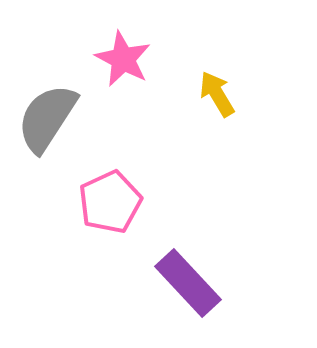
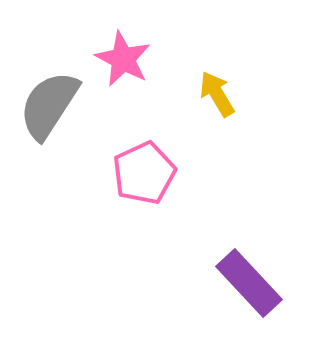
gray semicircle: moved 2 px right, 13 px up
pink pentagon: moved 34 px right, 29 px up
purple rectangle: moved 61 px right
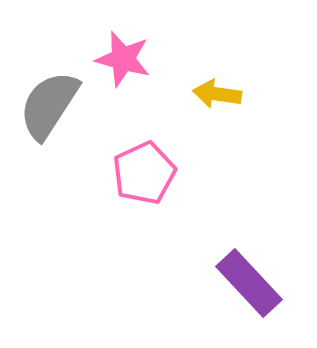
pink star: rotated 12 degrees counterclockwise
yellow arrow: rotated 51 degrees counterclockwise
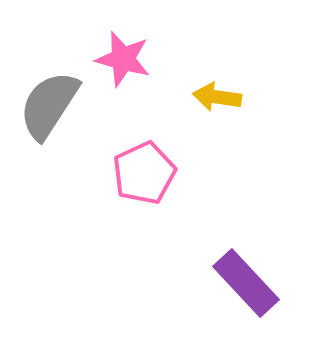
yellow arrow: moved 3 px down
purple rectangle: moved 3 px left
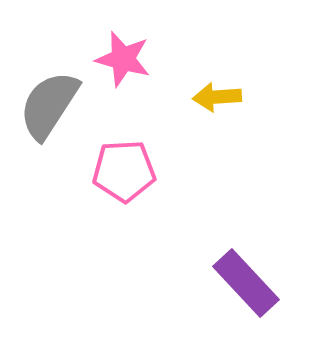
yellow arrow: rotated 12 degrees counterclockwise
pink pentagon: moved 20 px left, 2 px up; rotated 22 degrees clockwise
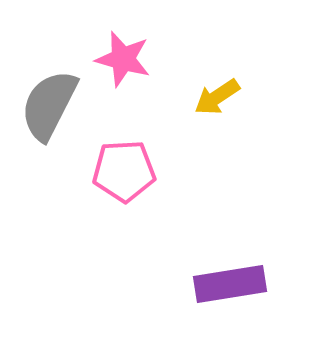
yellow arrow: rotated 30 degrees counterclockwise
gray semicircle: rotated 6 degrees counterclockwise
purple rectangle: moved 16 px left, 1 px down; rotated 56 degrees counterclockwise
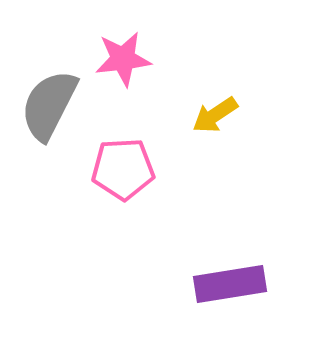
pink star: rotated 22 degrees counterclockwise
yellow arrow: moved 2 px left, 18 px down
pink pentagon: moved 1 px left, 2 px up
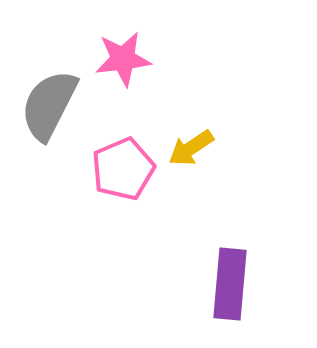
yellow arrow: moved 24 px left, 33 px down
pink pentagon: rotated 20 degrees counterclockwise
purple rectangle: rotated 76 degrees counterclockwise
